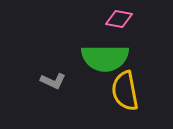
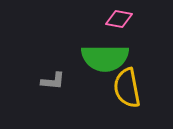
gray L-shape: rotated 20 degrees counterclockwise
yellow semicircle: moved 2 px right, 3 px up
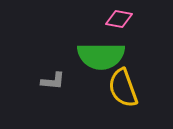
green semicircle: moved 4 px left, 2 px up
yellow semicircle: moved 4 px left; rotated 9 degrees counterclockwise
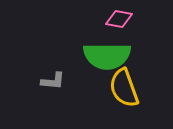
green semicircle: moved 6 px right
yellow semicircle: moved 1 px right
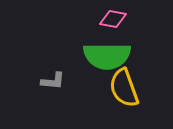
pink diamond: moved 6 px left
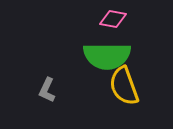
gray L-shape: moved 6 px left, 9 px down; rotated 110 degrees clockwise
yellow semicircle: moved 2 px up
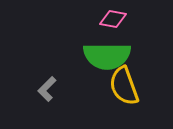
gray L-shape: moved 1 px up; rotated 20 degrees clockwise
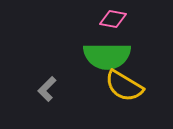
yellow semicircle: rotated 39 degrees counterclockwise
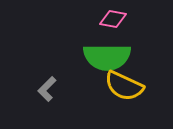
green semicircle: moved 1 px down
yellow semicircle: rotated 6 degrees counterclockwise
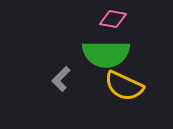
green semicircle: moved 1 px left, 3 px up
gray L-shape: moved 14 px right, 10 px up
